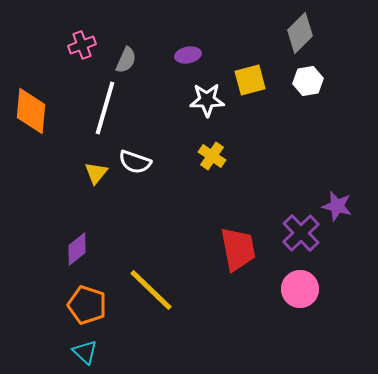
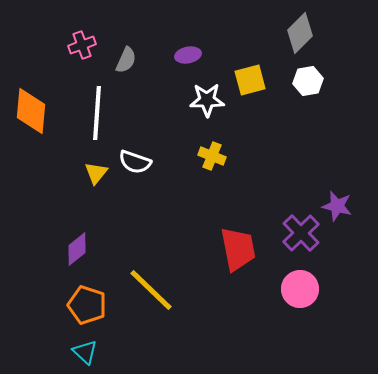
white line: moved 8 px left, 5 px down; rotated 12 degrees counterclockwise
yellow cross: rotated 12 degrees counterclockwise
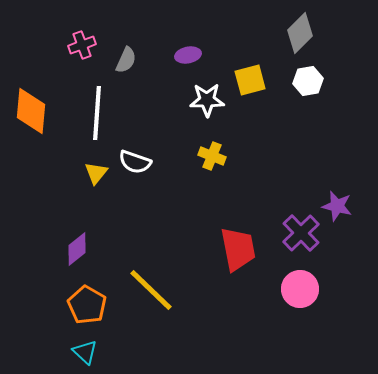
orange pentagon: rotated 12 degrees clockwise
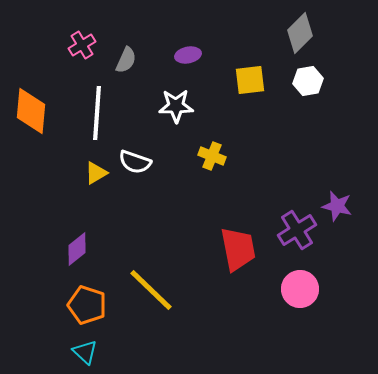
pink cross: rotated 12 degrees counterclockwise
yellow square: rotated 8 degrees clockwise
white star: moved 31 px left, 6 px down
yellow triangle: rotated 20 degrees clockwise
purple cross: moved 4 px left, 3 px up; rotated 12 degrees clockwise
orange pentagon: rotated 12 degrees counterclockwise
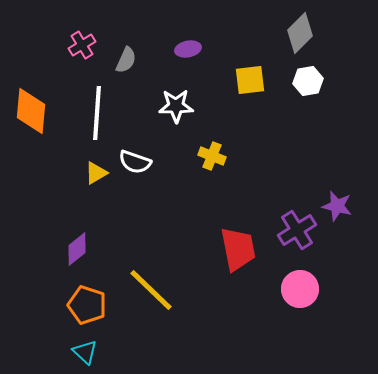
purple ellipse: moved 6 px up
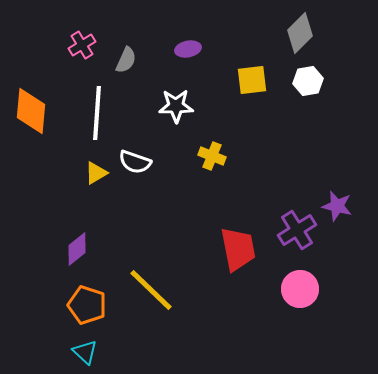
yellow square: moved 2 px right
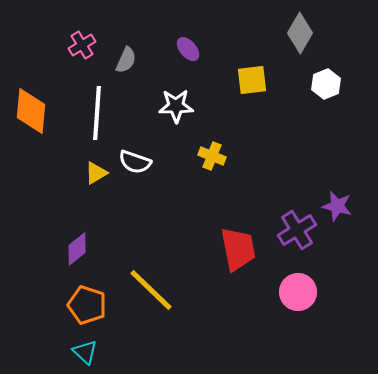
gray diamond: rotated 15 degrees counterclockwise
purple ellipse: rotated 60 degrees clockwise
white hexagon: moved 18 px right, 3 px down; rotated 12 degrees counterclockwise
pink circle: moved 2 px left, 3 px down
